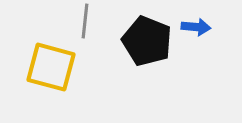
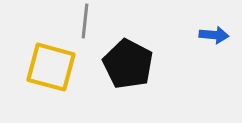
blue arrow: moved 18 px right, 8 px down
black pentagon: moved 19 px left, 23 px down; rotated 6 degrees clockwise
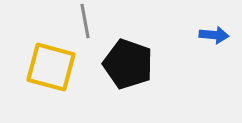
gray line: rotated 16 degrees counterclockwise
black pentagon: rotated 9 degrees counterclockwise
